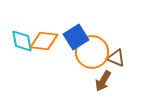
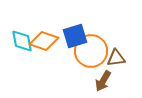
blue square: moved 1 px left, 1 px up; rotated 15 degrees clockwise
orange diamond: rotated 12 degrees clockwise
orange circle: moved 1 px left, 1 px up
brown triangle: rotated 30 degrees counterclockwise
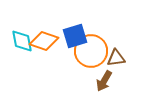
brown arrow: moved 1 px right
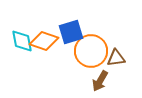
blue square: moved 4 px left, 4 px up
brown arrow: moved 4 px left
